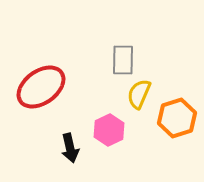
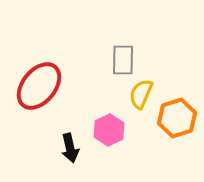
red ellipse: moved 2 px left, 1 px up; rotated 15 degrees counterclockwise
yellow semicircle: moved 2 px right
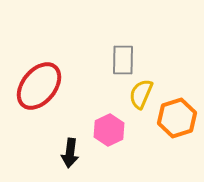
black arrow: moved 5 px down; rotated 20 degrees clockwise
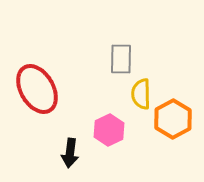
gray rectangle: moved 2 px left, 1 px up
red ellipse: moved 2 px left, 3 px down; rotated 69 degrees counterclockwise
yellow semicircle: rotated 24 degrees counterclockwise
orange hexagon: moved 4 px left, 1 px down; rotated 12 degrees counterclockwise
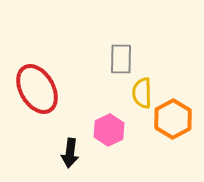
yellow semicircle: moved 1 px right, 1 px up
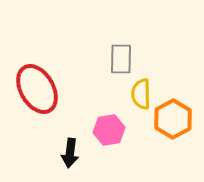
yellow semicircle: moved 1 px left, 1 px down
pink hexagon: rotated 16 degrees clockwise
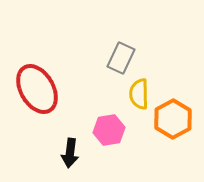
gray rectangle: moved 1 px up; rotated 24 degrees clockwise
yellow semicircle: moved 2 px left
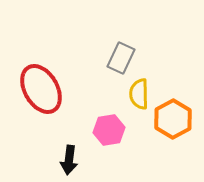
red ellipse: moved 4 px right
black arrow: moved 1 px left, 7 px down
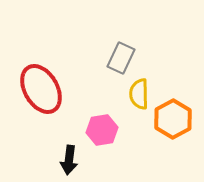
pink hexagon: moved 7 px left
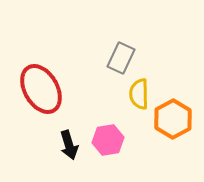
pink hexagon: moved 6 px right, 10 px down
black arrow: moved 15 px up; rotated 24 degrees counterclockwise
